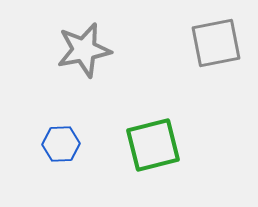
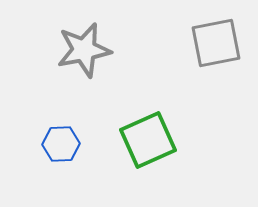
green square: moved 5 px left, 5 px up; rotated 10 degrees counterclockwise
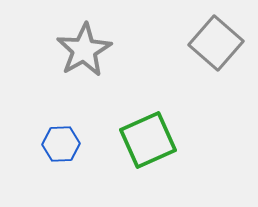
gray square: rotated 38 degrees counterclockwise
gray star: rotated 18 degrees counterclockwise
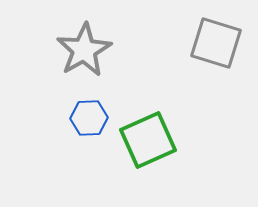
gray square: rotated 24 degrees counterclockwise
blue hexagon: moved 28 px right, 26 px up
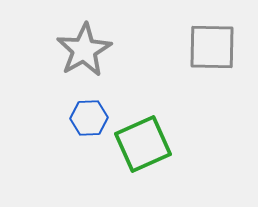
gray square: moved 4 px left, 4 px down; rotated 16 degrees counterclockwise
green square: moved 5 px left, 4 px down
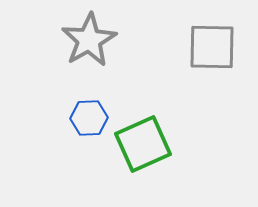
gray star: moved 5 px right, 10 px up
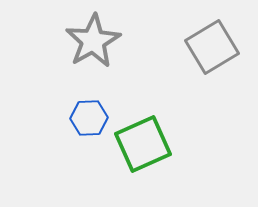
gray star: moved 4 px right, 1 px down
gray square: rotated 32 degrees counterclockwise
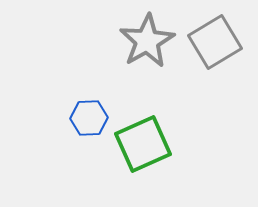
gray star: moved 54 px right
gray square: moved 3 px right, 5 px up
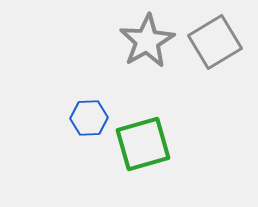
green square: rotated 8 degrees clockwise
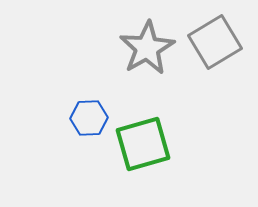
gray star: moved 7 px down
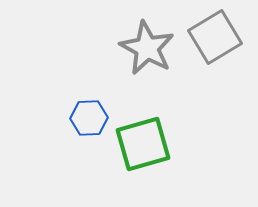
gray square: moved 5 px up
gray star: rotated 14 degrees counterclockwise
